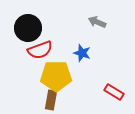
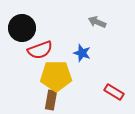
black circle: moved 6 px left
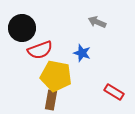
yellow pentagon: rotated 12 degrees clockwise
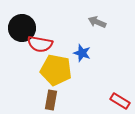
red semicircle: moved 6 px up; rotated 30 degrees clockwise
yellow pentagon: moved 6 px up
red rectangle: moved 6 px right, 9 px down
